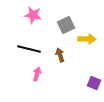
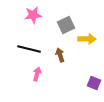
pink star: rotated 18 degrees counterclockwise
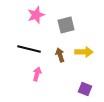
pink star: moved 3 px right; rotated 12 degrees counterclockwise
gray square: rotated 12 degrees clockwise
yellow arrow: moved 3 px left, 13 px down
purple square: moved 9 px left, 6 px down
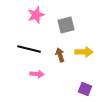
pink arrow: rotated 80 degrees clockwise
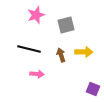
brown arrow: moved 1 px right
purple square: moved 8 px right
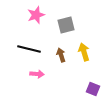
yellow arrow: rotated 108 degrees counterclockwise
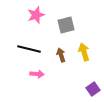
purple square: rotated 32 degrees clockwise
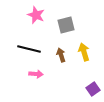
pink star: rotated 30 degrees counterclockwise
pink arrow: moved 1 px left
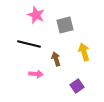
gray square: moved 1 px left
black line: moved 5 px up
brown arrow: moved 5 px left, 4 px down
purple square: moved 16 px left, 3 px up
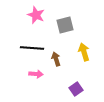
black line: moved 3 px right, 4 px down; rotated 10 degrees counterclockwise
purple square: moved 1 px left, 3 px down
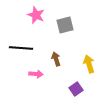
black line: moved 11 px left
yellow arrow: moved 5 px right, 12 px down
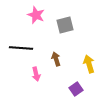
pink arrow: rotated 72 degrees clockwise
